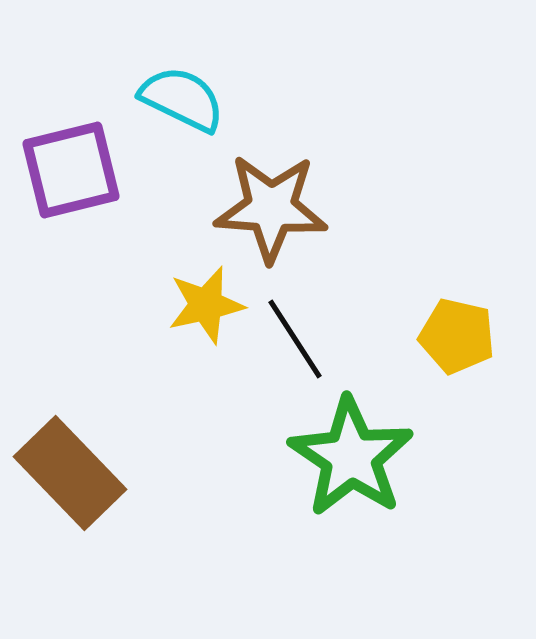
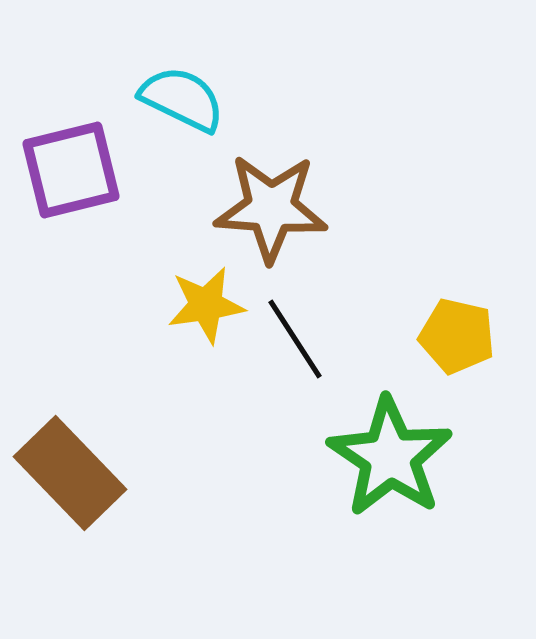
yellow star: rotated 4 degrees clockwise
green star: moved 39 px right
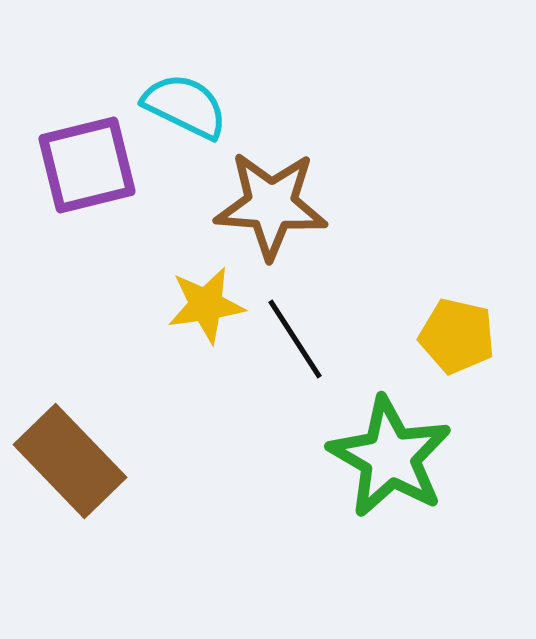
cyan semicircle: moved 3 px right, 7 px down
purple square: moved 16 px right, 5 px up
brown star: moved 3 px up
green star: rotated 4 degrees counterclockwise
brown rectangle: moved 12 px up
